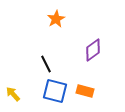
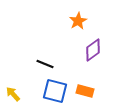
orange star: moved 22 px right, 2 px down
black line: moved 1 px left; rotated 42 degrees counterclockwise
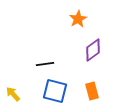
orange star: moved 2 px up
black line: rotated 30 degrees counterclockwise
orange rectangle: moved 7 px right; rotated 60 degrees clockwise
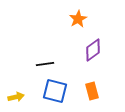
yellow arrow: moved 3 px right, 3 px down; rotated 119 degrees clockwise
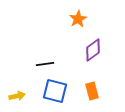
yellow arrow: moved 1 px right, 1 px up
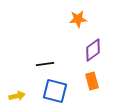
orange star: rotated 24 degrees clockwise
orange rectangle: moved 10 px up
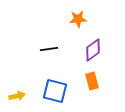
black line: moved 4 px right, 15 px up
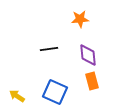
orange star: moved 2 px right
purple diamond: moved 5 px left, 5 px down; rotated 60 degrees counterclockwise
blue square: moved 1 px down; rotated 10 degrees clockwise
yellow arrow: rotated 133 degrees counterclockwise
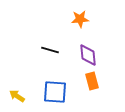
black line: moved 1 px right, 1 px down; rotated 24 degrees clockwise
blue square: rotated 20 degrees counterclockwise
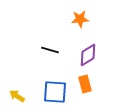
purple diamond: rotated 65 degrees clockwise
orange rectangle: moved 7 px left, 3 px down
